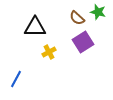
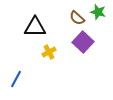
purple square: rotated 15 degrees counterclockwise
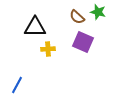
brown semicircle: moved 1 px up
purple square: rotated 20 degrees counterclockwise
yellow cross: moved 1 px left, 3 px up; rotated 24 degrees clockwise
blue line: moved 1 px right, 6 px down
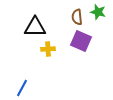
brown semicircle: rotated 42 degrees clockwise
purple square: moved 2 px left, 1 px up
blue line: moved 5 px right, 3 px down
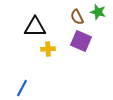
brown semicircle: rotated 21 degrees counterclockwise
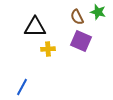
blue line: moved 1 px up
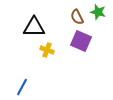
black triangle: moved 1 px left
yellow cross: moved 1 px left, 1 px down; rotated 24 degrees clockwise
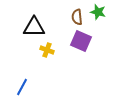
brown semicircle: rotated 21 degrees clockwise
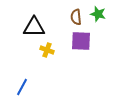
green star: moved 2 px down
brown semicircle: moved 1 px left
purple square: rotated 20 degrees counterclockwise
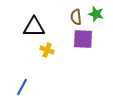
green star: moved 2 px left
purple square: moved 2 px right, 2 px up
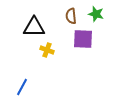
brown semicircle: moved 5 px left, 1 px up
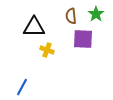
green star: rotated 21 degrees clockwise
